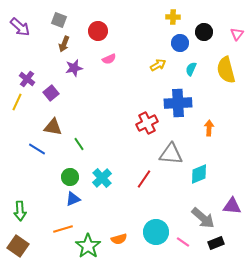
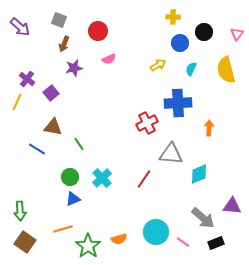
brown square: moved 7 px right, 4 px up
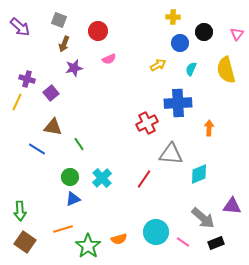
purple cross: rotated 21 degrees counterclockwise
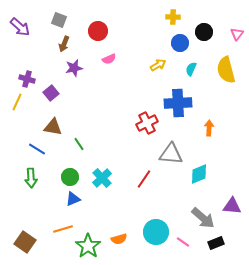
green arrow: moved 11 px right, 33 px up
